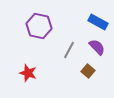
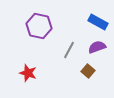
purple semicircle: rotated 66 degrees counterclockwise
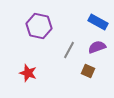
brown square: rotated 16 degrees counterclockwise
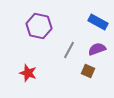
purple semicircle: moved 2 px down
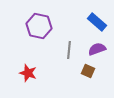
blue rectangle: moved 1 px left; rotated 12 degrees clockwise
gray line: rotated 24 degrees counterclockwise
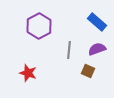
purple hexagon: rotated 20 degrees clockwise
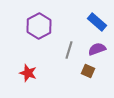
gray line: rotated 12 degrees clockwise
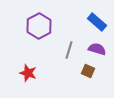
purple semicircle: rotated 36 degrees clockwise
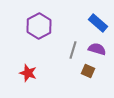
blue rectangle: moved 1 px right, 1 px down
gray line: moved 4 px right
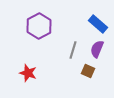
blue rectangle: moved 1 px down
purple semicircle: rotated 84 degrees counterclockwise
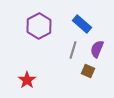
blue rectangle: moved 16 px left
red star: moved 1 px left, 7 px down; rotated 18 degrees clockwise
